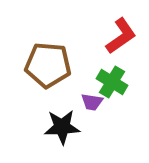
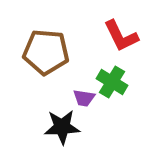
red L-shape: rotated 99 degrees clockwise
brown pentagon: moved 2 px left, 13 px up
purple trapezoid: moved 8 px left, 4 px up
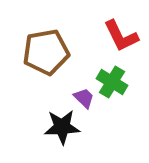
brown pentagon: rotated 15 degrees counterclockwise
purple trapezoid: rotated 145 degrees counterclockwise
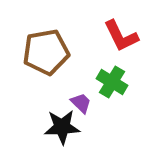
purple trapezoid: moved 3 px left, 5 px down
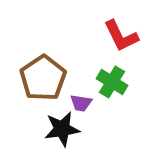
brown pentagon: moved 3 px left, 26 px down; rotated 24 degrees counterclockwise
purple trapezoid: rotated 145 degrees clockwise
black star: moved 2 px down; rotated 6 degrees counterclockwise
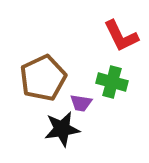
brown pentagon: rotated 9 degrees clockwise
green cross: rotated 16 degrees counterclockwise
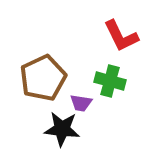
green cross: moved 2 px left, 1 px up
black star: rotated 15 degrees clockwise
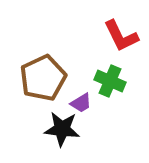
green cross: rotated 8 degrees clockwise
purple trapezoid: rotated 40 degrees counterclockwise
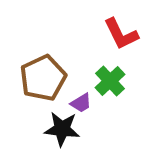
red L-shape: moved 2 px up
green cross: rotated 24 degrees clockwise
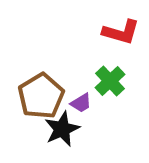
red L-shape: moved 2 px up; rotated 48 degrees counterclockwise
brown pentagon: moved 2 px left, 18 px down; rotated 6 degrees counterclockwise
black star: rotated 30 degrees counterclockwise
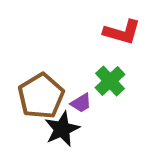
red L-shape: moved 1 px right
